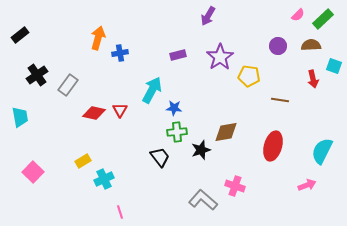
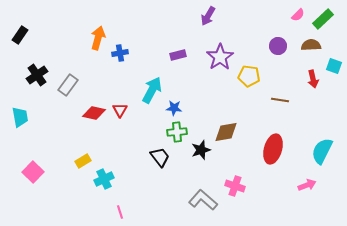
black rectangle: rotated 18 degrees counterclockwise
red ellipse: moved 3 px down
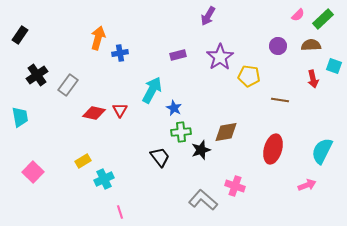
blue star: rotated 21 degrees clockwise
green cross: moved 4 px right
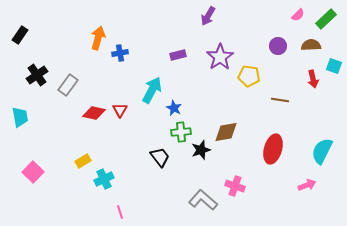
green rectangle: moved 3 px right
